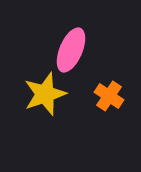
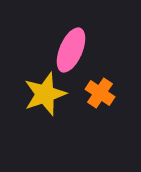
orange cross: moved 9 px left, 3 px up
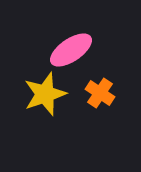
pink ellipse: rotated 33 degrees clockwise
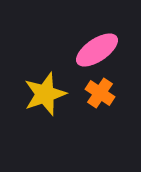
pink ellipse: moved 26 px right
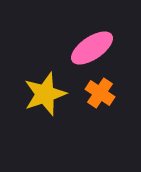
pink ellipse: moved 5 px left, 2 px up
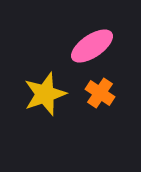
pink ellipse: moved 2 px up
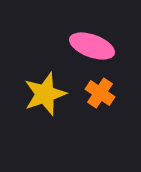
pink ellipse: rotated 54 degrees clockwise
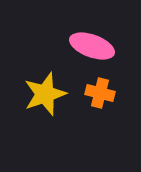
orange cross: rotated 20 degrees counterclockwise
